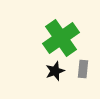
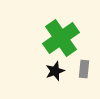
gray rectangle: moved 1 px right
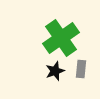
gray rectangle: moved 3 px left
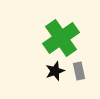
gray rectangle: moved 2 px left, 2 px down; rotated 18 degrees counterclockwise
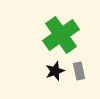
green cross: moved 3 px up
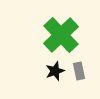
green cross: rotated 9 degrees counterclockwise
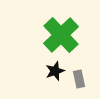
gray rectangle: moved 8 px down
